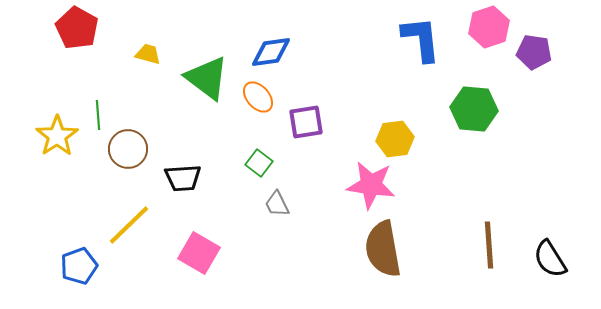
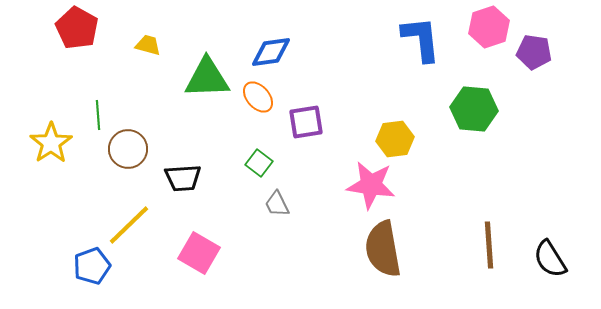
yellow trapezoid: moved 9 px up
green triangle: rotated 39 degrees counterclockwise
yellow star: moved 6 px left, 7 px down
blue pentagon: moved 13 px right
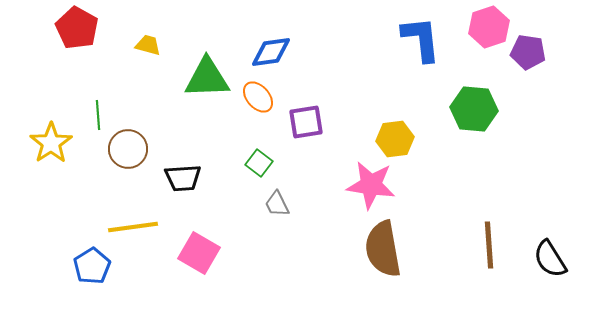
purple pentagon: moved 6 px left
yellow line: moved 4 px right, 2 px down; rotated 36 degrees clockwise
blue pentagon: rotated 12 degrees counterclockwise
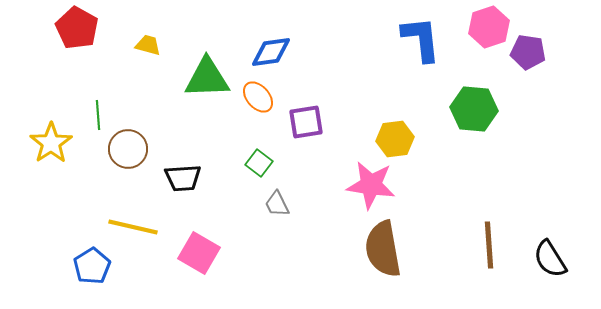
yellow line: rotated 21 degrees clockwise
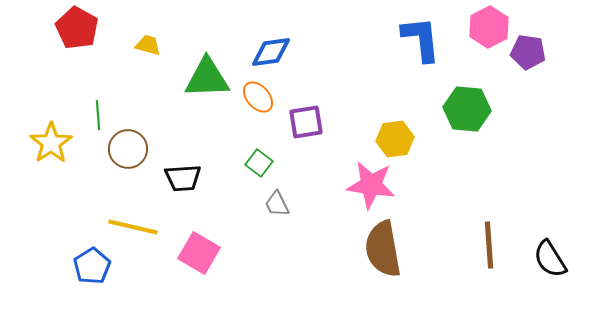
pink hexagon: rotated 9 degrees counterclockwise
green hexagon: moved 7 px left
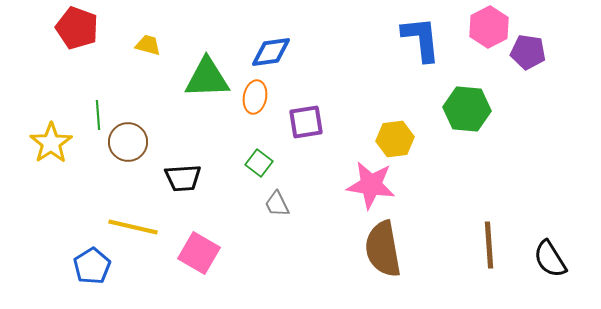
red pentagon: rotated 9 degrees counterclockwise
orange ellipse: moved 3 px left; rotated 52 degrees clockwise
brown circle: moved 7 px up
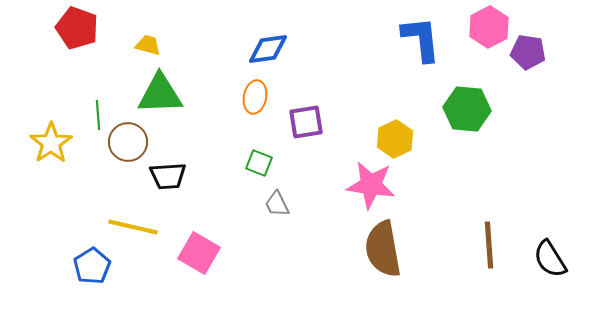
blue diamond: moved 3 px left, 3 px up
green triangle: moved 47 px left, 16 px down
yellow hexagon: rotated 18 degrees counterclockwise
green square: rotated 16 degrees counterclockwise
black trapezoid: moved 15 px left, 2 px up
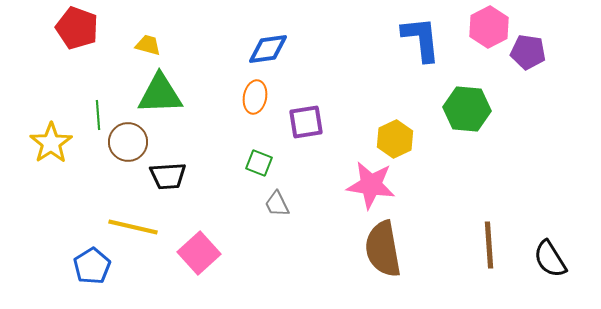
pink square: rotated 18 degrees clockwise
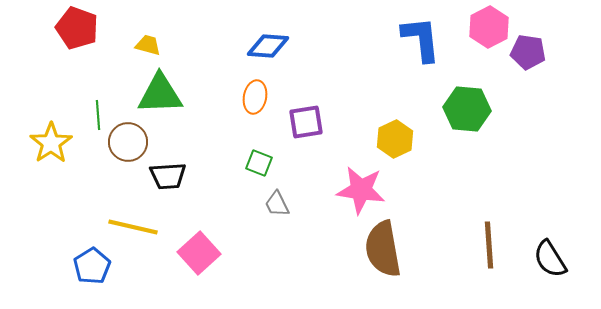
blue diamond: moved 3 px up; rotated 12 degrees clockwise
pink star: moved 10 px left, 5 px down
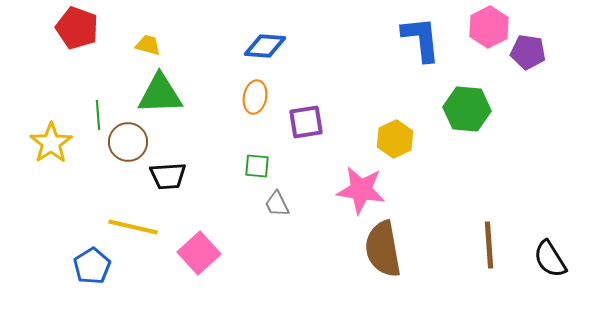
blue diamond: moved 3 px left
green square: moved 2 px left, 3 px down; rotated 16 degrees counterclockwise
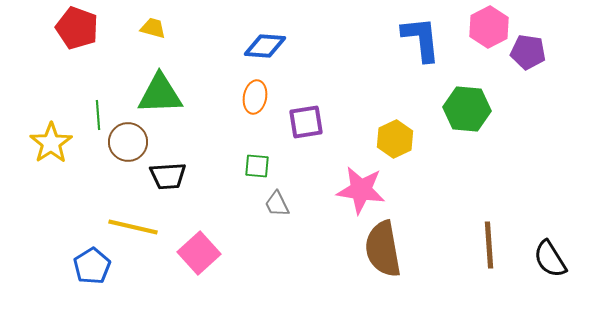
yellow trapezoid: moved 5 px right, 17 px up
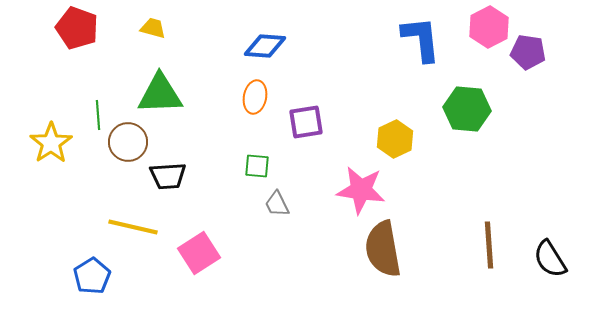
pink square: rotated 9 degrees clockwise
blue pentagon: moved 10 px down
